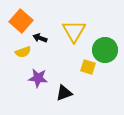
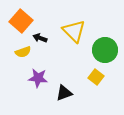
yellow triangle: rotated 15 degrees counterclockwise
yellow square: moved 8 px right, 10 px down; rotated 21 degrees clockwise
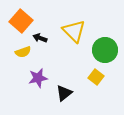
purple star: rotated 18 degrees counterclockwise
black triangle: rotated 18 degrees counterclockwise
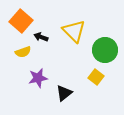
black arrow: moved 1 px right, 1 px up
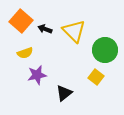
black arrow: moved 4 px right, 8 px up
yellow semicircle: moved 2 px right, 1 px down
purple star: moved 1 px left, 3 px up
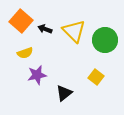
green circle: moved 10 px up
